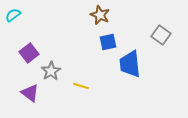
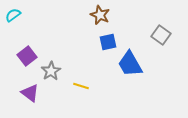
purple square: moved 2 px left, 3 px down
blue trapezoid: rotated 24 degrees counterclockwise
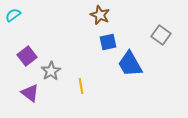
yellow line: rotated 63 degrees clockwise
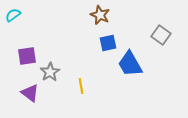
blue square: moved 1 px down
purple square: rotated 30 degrees clockwise
gray star: moved 1 px left, 1 px down
